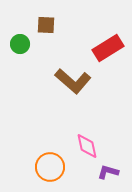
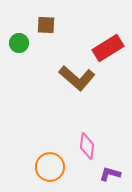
green circle: moved 1 px left, 1 px up
brown L-shape: moved 4 px right, 3 px up
pink diamond: rotated 20 degrees clockwise
purple L-shape: moved 2 px right, 2 px down
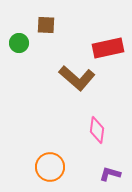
red rectangle: rotated 20 degrees clockwise
pink diamond: moved 10 px right, 16 px up
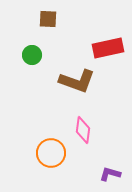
brown square: moved 2 px right, 6 px up
green circle: moved 13 px right, 12 px down
brown L-shape: moved 3 px down; rotated 21 degrees counterclockwise
pink diamond: moved 14 px left
orange circle: moved 1 px right, 14 px up
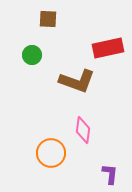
purple L-shape: rotated 80 degrees clockwise
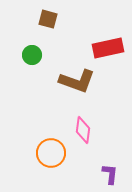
brown square: rotated 12 degrees clockwise
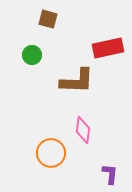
brown L-shape: rotated 18 degrees counterclockwise
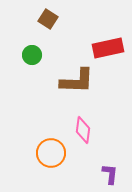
brown square: rotated 18 degrees clockwise
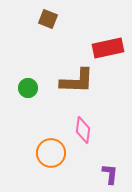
brown square: rotated 12 degrees counterclockwise
green circle: moved 4 px left, 33 px down
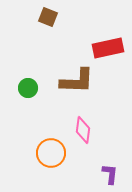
brown square: moved 2 px up
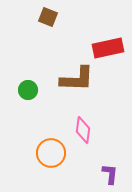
brown L-shape: moved 2 px up
green circle: moved 2 px down
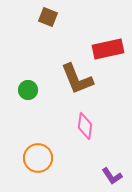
red rectangle: moved 1 px down
brown L-shape: rotated 66 degrees clockwise
pink diamond: moved 2 px right, 4 px up
orange circle: moved 13 px left, 5 px down
purple L-shape: moved 2 px right, 2 px down; rotated 140 degrees clockwise
